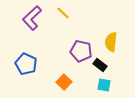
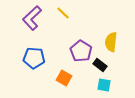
purple pentagon: rotated 20 degrees clockwise
blue pentagon: moved 8 px right, 6 px up; rotated 20 degrees counterclockwise
orange square: moved 4 px up; rotated 14 degrees counterclockwise
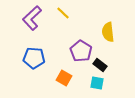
yellow semicircle: moved 3 px left, 10 px up; rotated 12 degrees counterclockwise
cyan square: moved 7 px left, 2 px up
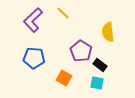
purple L-shape: moved 1 px right, 2 px down
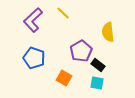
purple pentagon: rotated 10 degrees clockwise
blue pentagon: rotated 15 degrees clockwise
black rectangle: moved 2 px left
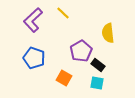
yellow semicircle: moved 1 px down
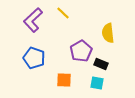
black rectangle: moved 3 px right, 1 px up; rotated 16 degrees counterclockwise
orange square: moved 2 px down; rotated 28 degrees counterclockwise
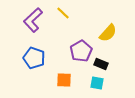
yellow semicircle: rotated 132 degrees counterclockwise
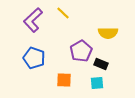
yellow semicircle: rotated 48 degrees clockwise
cyan square: rotated 16 degrees counterclockwise
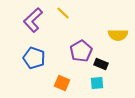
yellow semicircle: moved 10 px right, 2 px down
orange square: moved 2 px left, 3 px down; rotated 21 degrees clockwise
